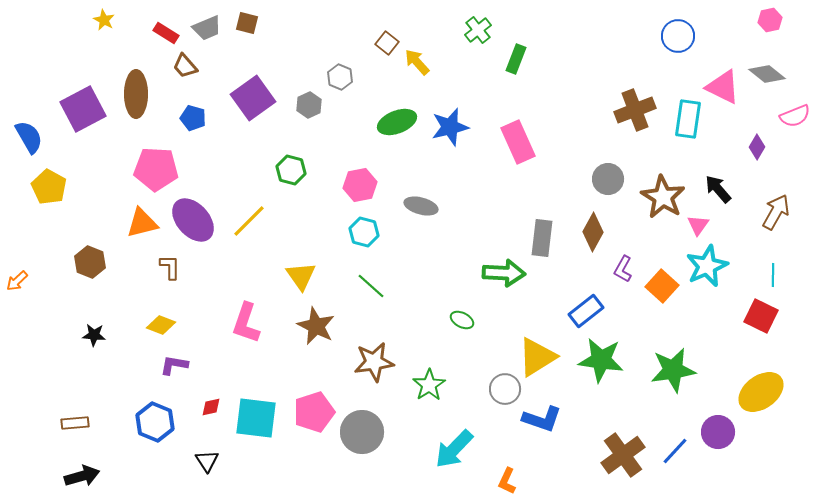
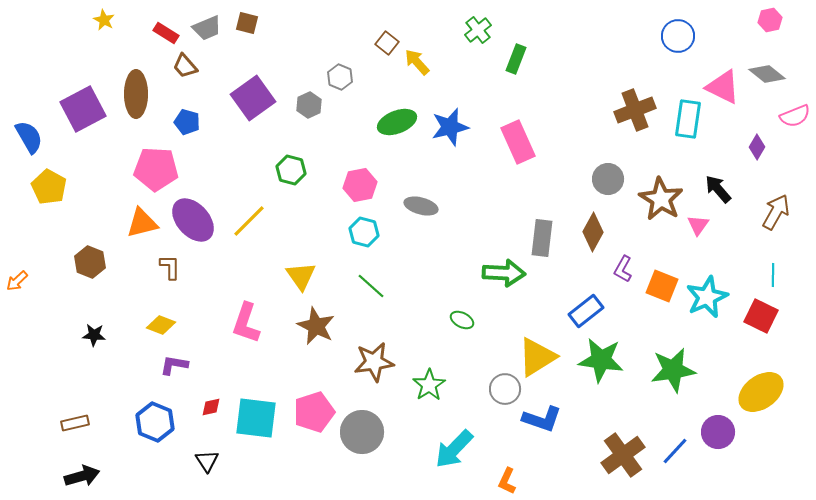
blue pentagon at (193, 118): moved 6 px left, 4 px down
brown star at (663, 197): moved 2 px left, 2 px down
cyan star at (707, 266): moved 31 px down
orange square at (662, 286): rotated 20 degrees counterclockwise
brown rectangle at (75, 423): rotated 8 degrees counterclockwise
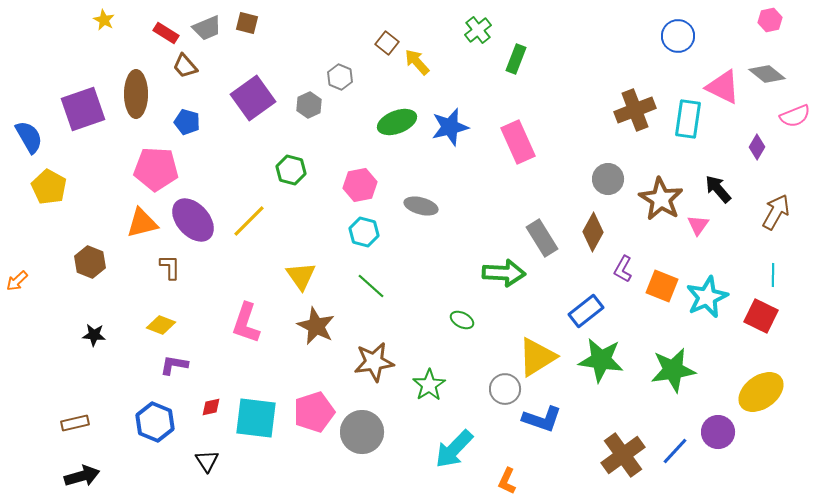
purple square at (83, 109): rotated 9 degrees clockwise
gray rectangle at (542, 238): rotated 39 degrees counterclockwise
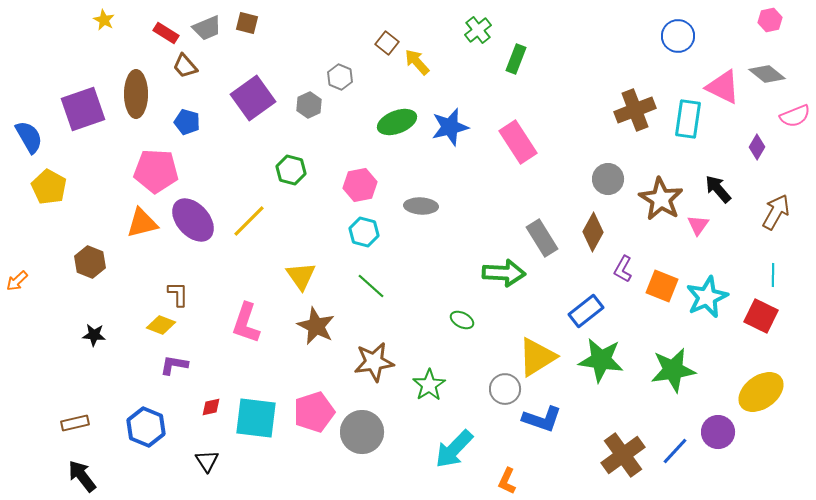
pink rectangle at (518, 142): rotated 9 degrees counterclockwise
pink pentagon at (156, 169): moved 2 px down
gray ellipse at (421, 206): rotated 12 degrees counterclockwise
brown L-shape at (170, 267): moved 8 px right, 27 px down
blue hexagon at (155, 422): moved 9 px left, 5 px down
black arrow at (82, 476): rotated 112 degrees counterclockwise
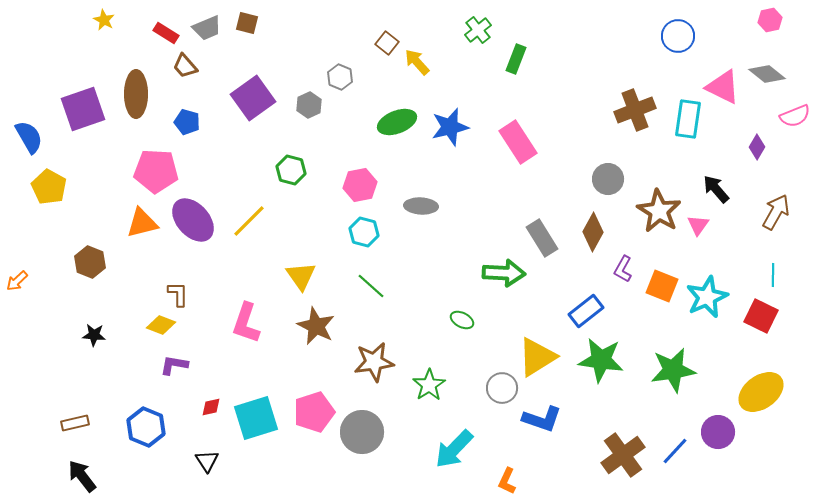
black arrow at (718, 189): moved 2 px left
brown star at (661, 199): moved 2 px left, 12 px down
gray circle at (505, 389): moved 3 px left, 1 px up
cyan square at (256, 418): rotated 24 degrees counterclockwise
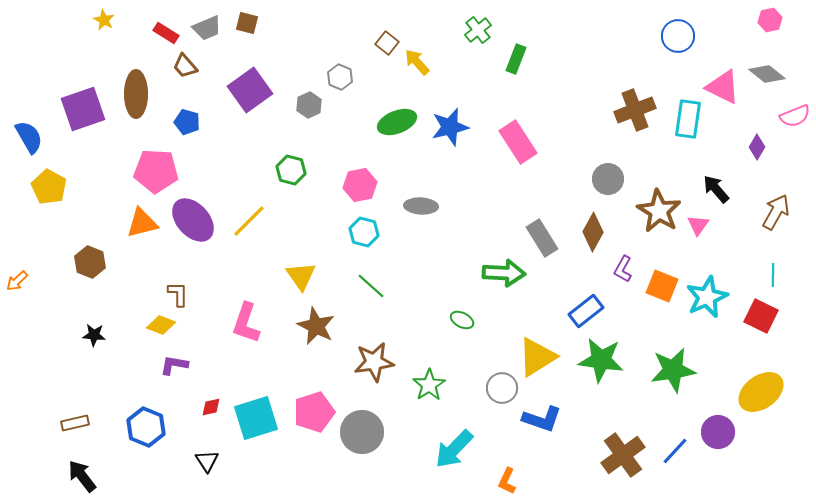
purple square at (253, 98): moved 3 px left, 8 px up
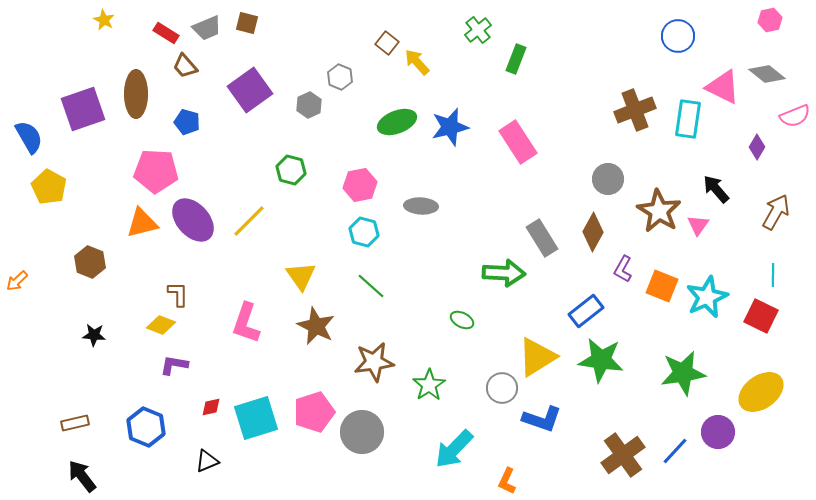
green star at (673, 370): moved 10 px right, 3 px down
black triangle at (207, 461): rotated 40 degrees clockwise
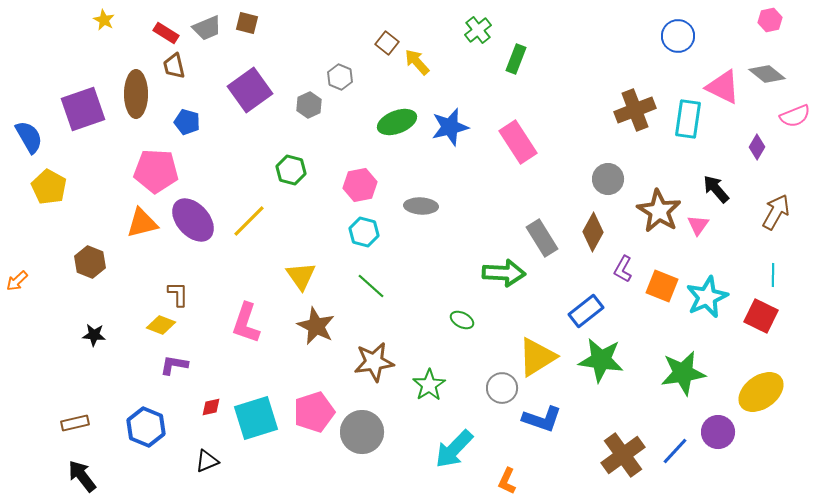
brown trapezoid at (185, 66): moved 11 px left; rotated 28 degrees clockwise
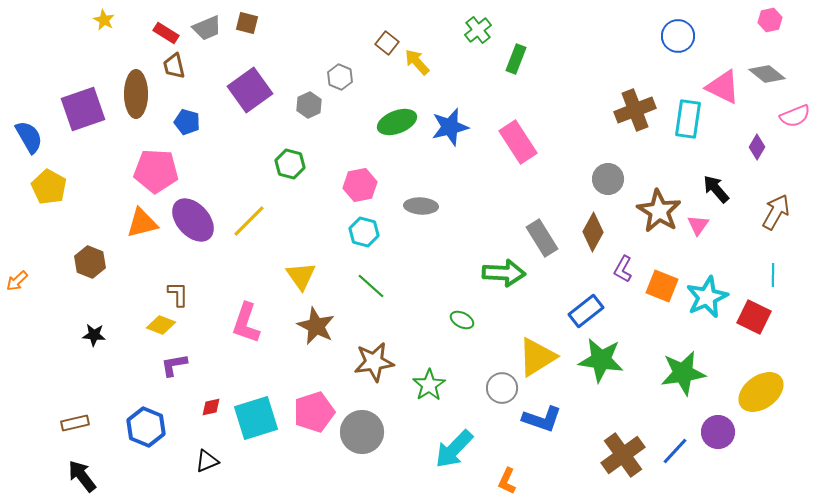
green hexagon at (291, 170): moved 1 px left, 6 px up
red square at (761, 316): moved 7 px left, 1 px down
purple L-shape at (174, 365): rotated 20 degrees counterclockwise
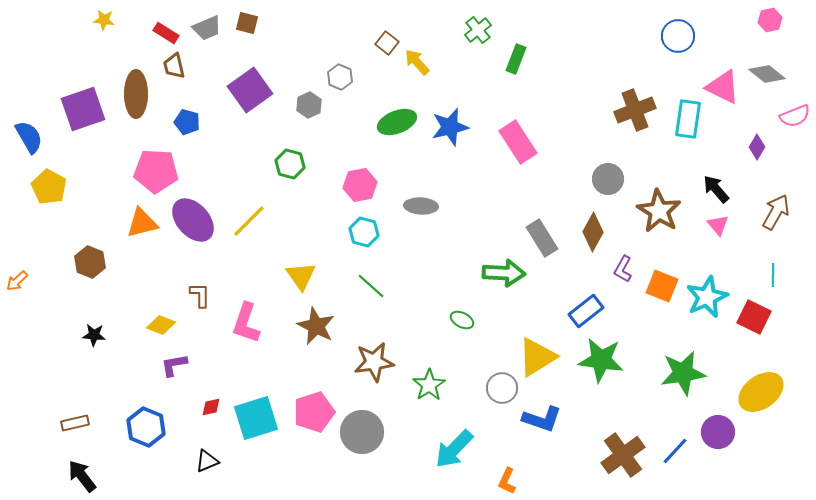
yellow star at (104, 20): rotated 20 degrees counterclockwise
pink triangle at (698, 225): moved 20 px right; rotated 15 degrees counterclockwise
brown L-shape at (178, 294): moved 22 px right, 1 px down
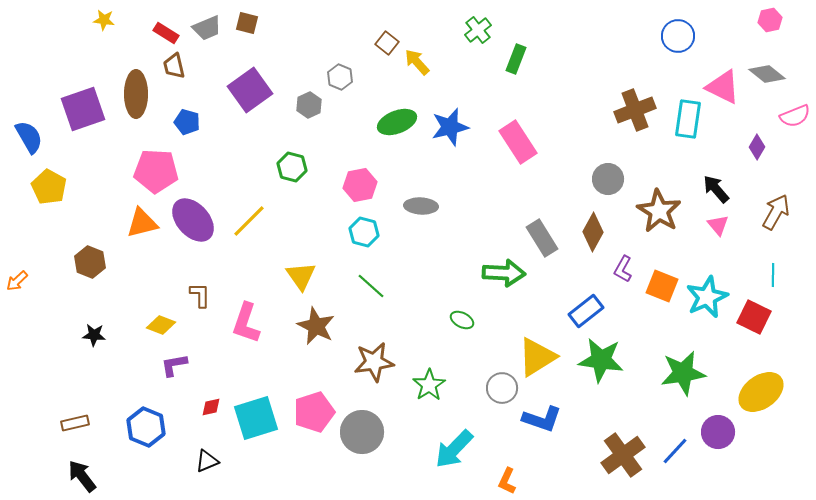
green hexagon at (290, 164): moved 2 px right, 3 px down
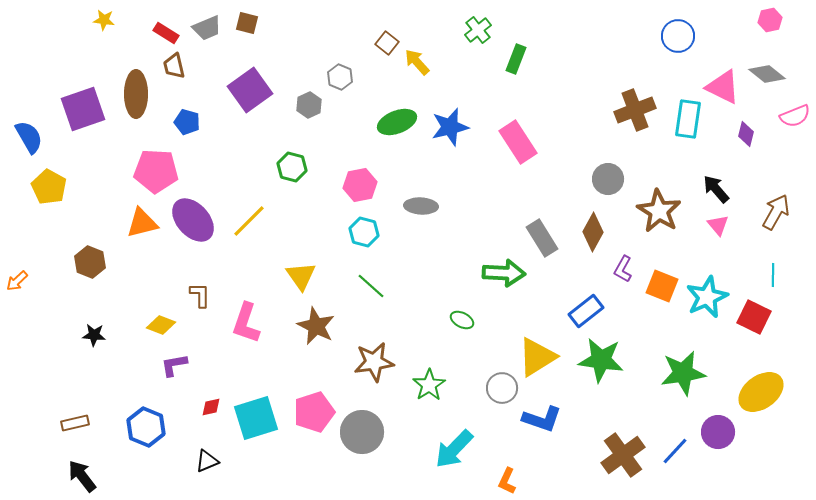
purple diamond at (757, 147): moved 11 px left, 13 px up; rotated 15 degrees counterclockwise
